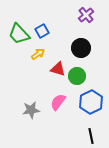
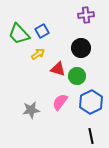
purple cross: rotated 35 degrees clockwise
pink semicircle: moved 2 px right
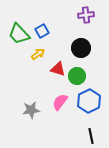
blue hexagon: moved 2 px left, 1 px up
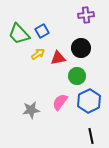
red triangle: moved 11 px up; rotated 28 degrees counterclockwise
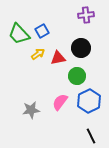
black line: rotated 14 degrees counterclockwise
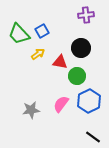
red triangle: moved 2 px right, 4 px down; rotated 21 degrees clockwise
pink semicircle: moved 1 px right, 2 px down
black line: moved 2 px right, 1 px down; rotated 28 degrees counterclockwise
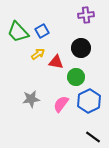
green trapezoid: moved 1 px left, 2 px up
red triangle: moved 4 px left
green circle: moved 1 px left, 1 px down
gray star: moved 11 px up
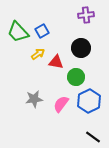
gray star: moved 3 px right
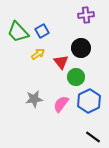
red triangle: moved 5 px right; rotated 42 degrees clockwise
